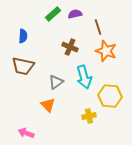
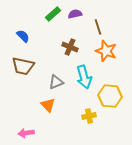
blue semicircle: rotated 48 degrees counterclockwise
gray triangle: rotated 14 degrees clockwise
pink arrow: rotated 28 degrees counterclockwise
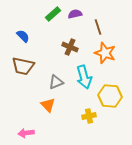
orange star: moved 1 px left, 2 px down
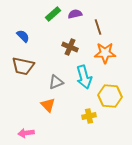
orange star: rotated 20 degrees counterclockwise
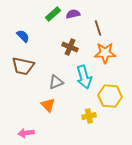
purple semicircle: moved 2 px left
brown line: moved 1 px down
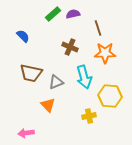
brown trapezoid: moved 8 px right, 7 px down
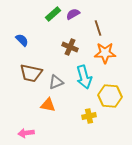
purple semicircle: rotated 16 degrees counterclockwise
blue semicircle: moved 1 px left, 4 px down
orange triangle: rotated 35 degrees counterclockwise
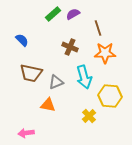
yellow cross: rotated 32 degrees counterclockwise
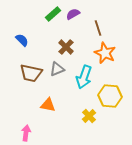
brown cross: moved 4 px left; rotated 21 degrees clockwise
orange star: rotated 25 degrees clockwise
cyan arrow: rotated 35 degrees clockwise
gray triangle: moved 1 px right, 13 px up
pink arrow: rotated 105 degrees clockwise
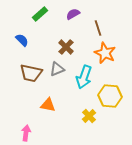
green rectangle: moved 13 px left
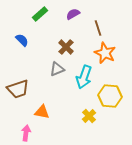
brown trapezoid: moved 13 px left, 16 px down; rotated 30 degrees counterclockwise
orange triangle: moved 6 px left, 7 px down
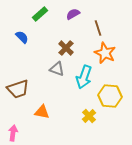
blue semicircle: moved 3 px up
brown cross: moved 1 px down
gray triangle: rotated 42 degrees clockwise
pink arrow: moved 13 px left
